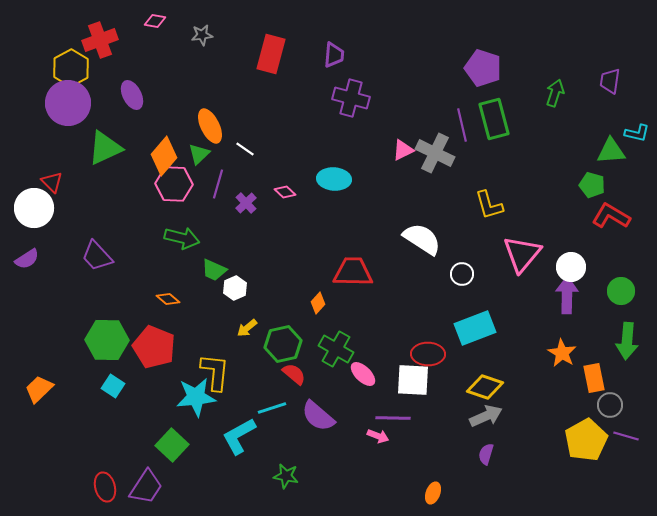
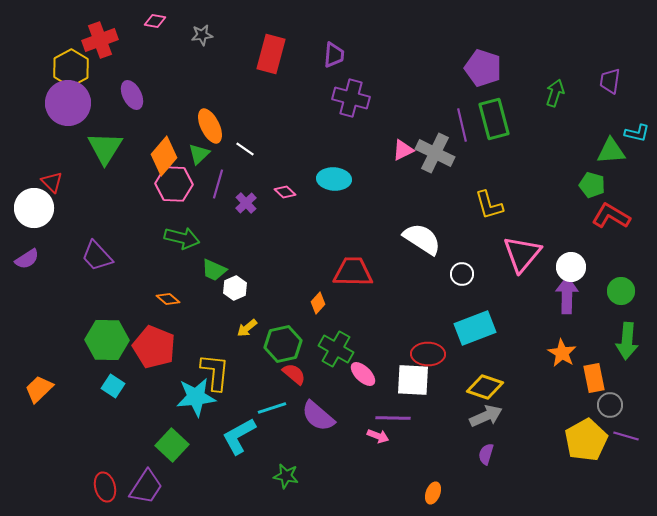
green triangle at (105, 148): rotated 33 degrees counterclockwise
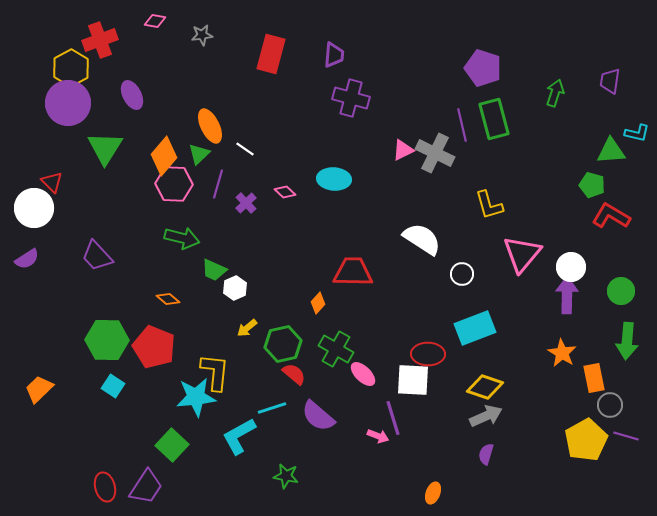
purple line at (393, 418): rotated 72 degrees clockwise
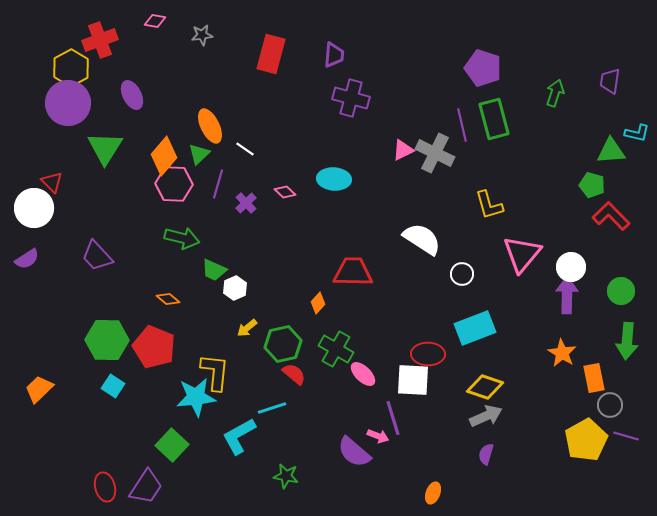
red L-shape at (611, 216): rotated 15 degrees clockwise
purple semicircle at (318, 416): moved 36 px right, 36 px down
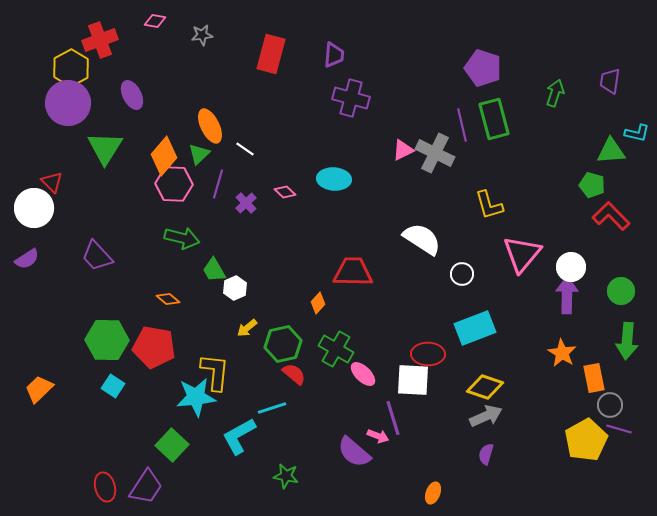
green trapezoid at (214, 270): rotated 36 degrees clockwise
red pentagon at (154, 347): rotated 12 degrees counterclockwise
purple line at (626, 436): moved 7 px left, 7 px up
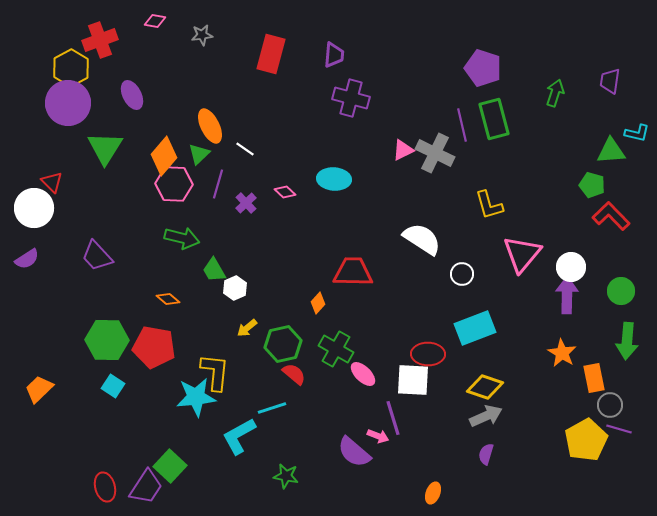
green square at (172, 445): moved 2 px left, 21 px down
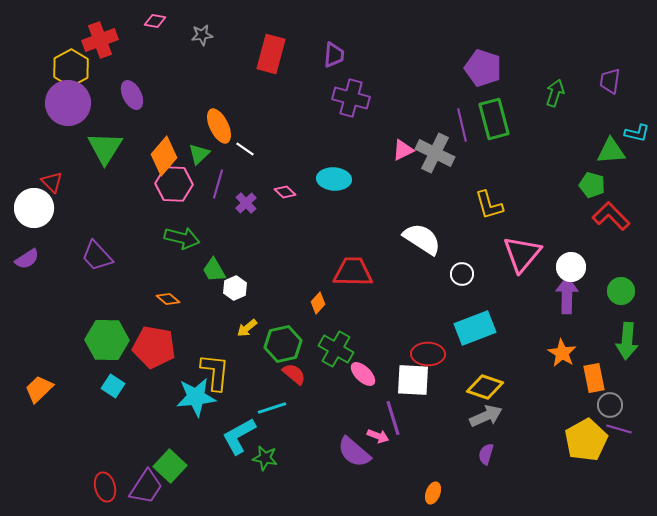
orange ellipse at (210, 126): moved 9 px right
green star at (286, 476): moved 21 px left, 18 px up
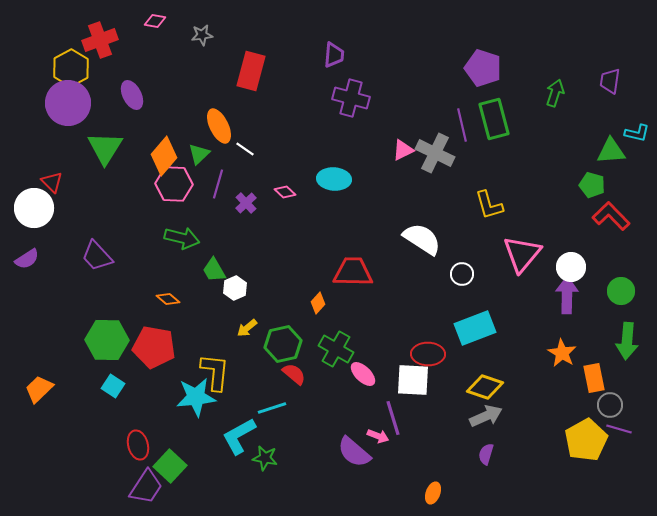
red rectangle at (271, 54): moved 20 px left, 17 px down
red ellipse at (105, 487): moved 33 px right, 42 px up
